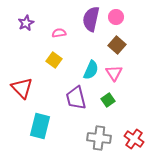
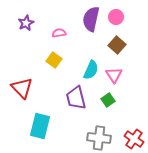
pink triangle: moved 2 px down
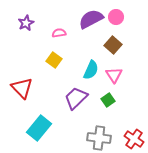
purple semicircle: rotated 50 degrees clockwise
brown square: moved 4 px left
purple trapezoid: rotated 60 degrees clockwise
cyan rectangle: moved 1 px left, 2 px down; rotated 25 degrees clockwise
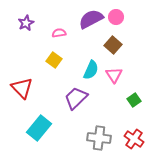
green square: moved 26 px right
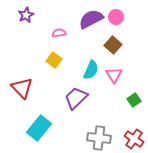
purple star: moved 8 px up
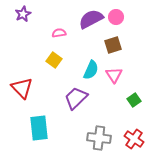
purple star: moved 3 px left, 1 px up
brown square: rotated 30 degrees clockwise
cyan rectangle: rotated 45 degrees counterclockwise
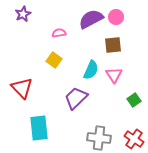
brown square: rotated 12 degrees clockwise
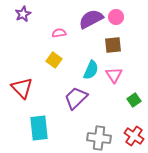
red cross: moved 3 px up
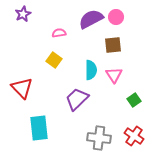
cyan semicircle: rotated 24 degrees counterclockwise
purple trapezoid: moved 1 px right, 1 px down
